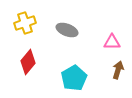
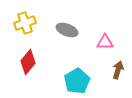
pink triangle: moved 7 px left
cyan pentagon: moved 3 px right, 3 px down
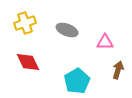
red diamond: rotated 65 degrees counterclockwise
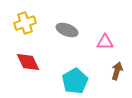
brown arrow: moved 1 px left, 1 px down
cyan pentagon: moved 2 px left
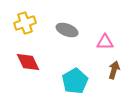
brown arrow: moved 3 px left, 1 px up
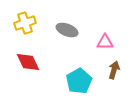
cyan pentagon: moved 4 px right
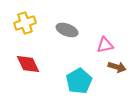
pink triangle: moved 3 px down; rotated 12 degrees counterclockwise
red diamond: moved 2 px down
brown arrow: moved 3 px right, 3 px up; rotated 90 degrees clockwise
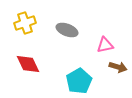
brown arrow: moved 1 px right
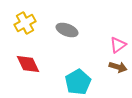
yellow cross: rotated 10 degrees counterclockwise
pink triangle: moved 13 px right; rotated 24 degrees counterclockwise
cyan pentagon: moved 1 px left, 1 px down
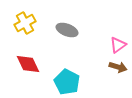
cyan pentagon: moved 11 px left; rotated 15 degrees counterclockwise
